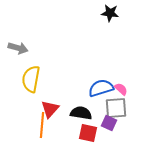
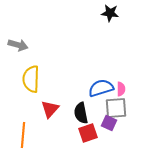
gray arrow: moved 3 px up
yellow semicircle: rotated 8 degrees counterclockwise
pink semicircle: rotated 48 degrees clockwise
black semicircle: rotated 110 degrees counterclockwise
orange line: moved 19 px left, 10 px down
red square: rotated 30 degrees counterclockwise
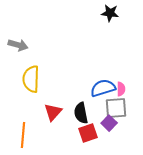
blue semicircle: moved 2 px right
red triangle: moved 3 px right, 3 px down
purple square: rotated 21 degrees clockwise
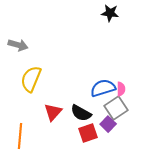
yellow semicircle: rotated 20 degrees clockwise
gray square: rotated 30 degrees counterclockwise
black semicircle: rotated 50 degrees counterclockwise
purple square: moved 1 px left, 1 px down
orange line: moved 3 px left, 1 px down
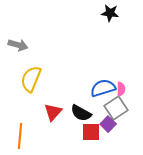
red square: moved 3 px right, 1 px up; rotated 18 degrees clockwise
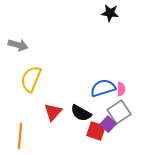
gray square: moved 3 px right, 4 px down
red square: moved 5 px right, 1 px up; rotated 18 degrees clockwise
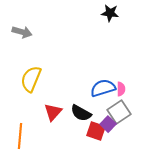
gray arrow: moved 4 px right, 13 px up
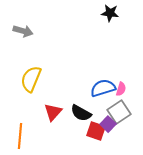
gray arrow: moved 1 px right, 1 px up
pink semicircle: rotated 16 degrees clockwise
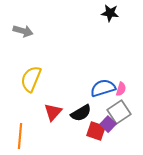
black semicircle: rotated 60 degrees counterclockwise
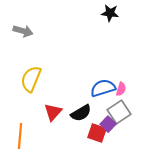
red square: moved 1 px right, 2 px down
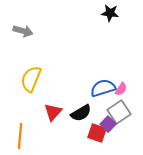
pink semicircle: rotated 16 degrees clockwise
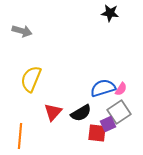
gray arrow: moved 1 px left
purple square: rotated 21 degrees clockwise
red square: rotated 12 degrees counterclockwise
